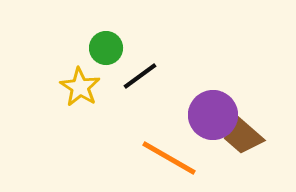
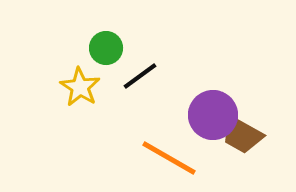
brown trapezoid: rotated 12 degrees counterclockwise
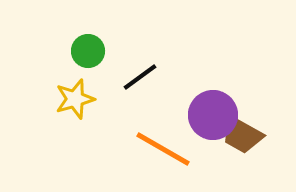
green circle: moved 18 px left, 3 px down
black line: moved 1 px down
yellow star: moved 5 px left, 12 px down; rotated 24 degrees clockwise
orange line: moved 6 px left, 9 px up
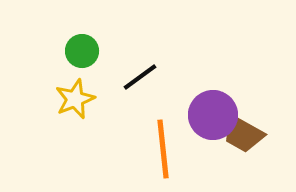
green circle: moved 6 px left
yellow star: rotated 6 degrees counterclockwise
brown trapezoid: moved 1 px right, 1 px up
orange line: rotated 54 degrees clockwise
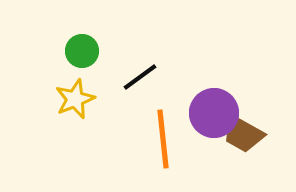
purple circle: moved 1 px right, 2 px up
orange line: moved 10 px up
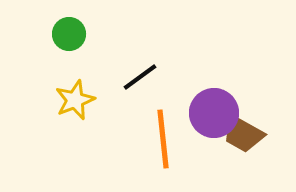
green circle: moved 13 px left, 17 px up
yellow star: moved 1 px down
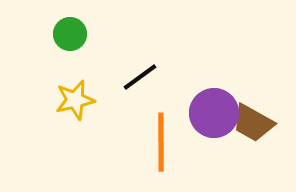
green circle: moved 1 px right
yellow star: rotated 9 degrees clockwise
brown trapezoid: moved 10 px right, 11 px up
orange line: moved 2 px left, 3 px down; rotated 6 degrees clockwise
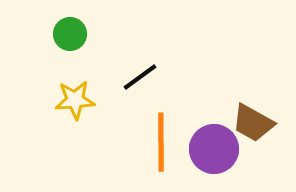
yellow star: rotated 9 degrees clockwise
purple circle: moved 36 px down
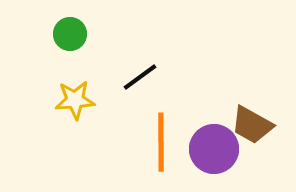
brown trapezoid: moved 1 px left, 2 px down
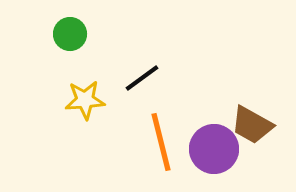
black line: moved 2 px right, 1 px down
yellow star: moved 10 px right
orange line: rotated 14 degrees counterclockwise
